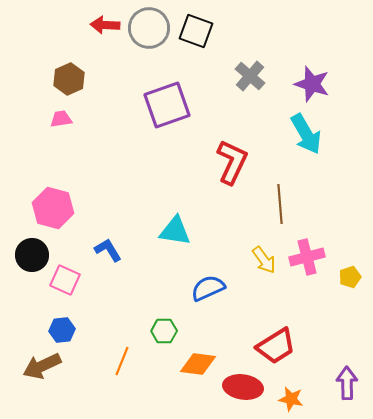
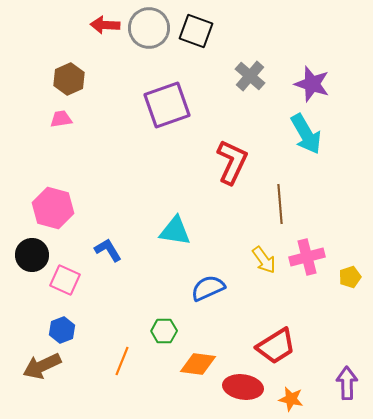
blue hexagon: rotated 15 degrees counterclockwise
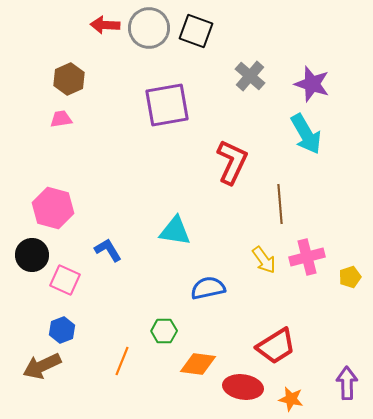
purple square: rotated 9 degrees clockwise
blue semicircle: rotated 12 degrees clockwise
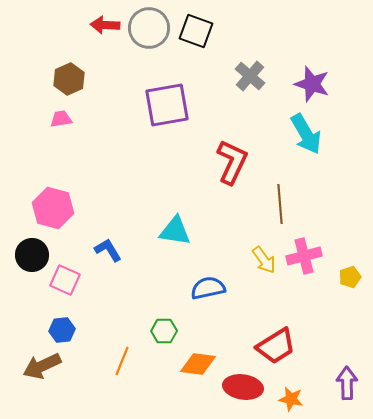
pink cross: moved 3 px left, 1 px up
blue hexagon: rotated 15 degrees clockwise
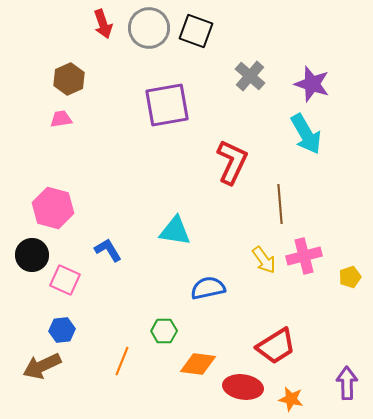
red arrow: moved 2 px left, 1 px up; rotated 112 degrees counterclockwise
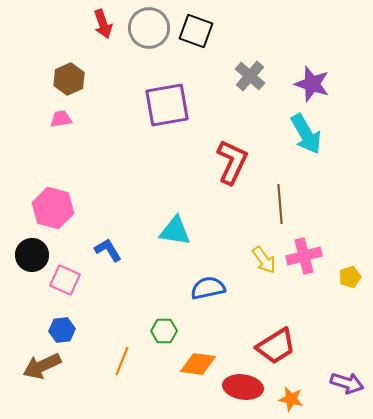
purple arrow: rotated 108 degrees clockwise
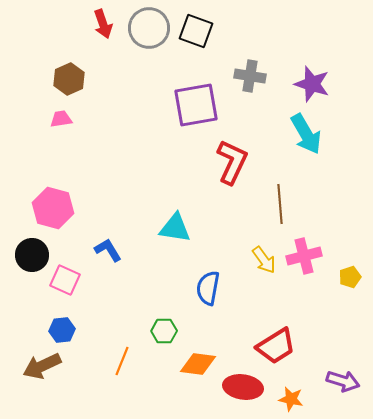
gray cross: rotated 32 degrees counterclockwise
purple square: moved 29 px right
cyan triangle: moved 3 px up
blue semicircle: rotated 68 degrees counterclockwise
purple arrow: moved 4 px left, 2 px up
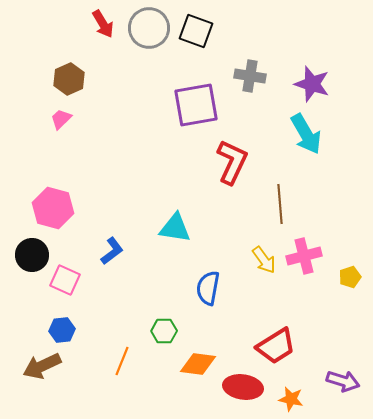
red arrow: rotated 12 degrees counterclockwise
pink trapezoid: rotated 35 degrees counterclockwise
blue L-shape: moved 4 px right, 1 px down; rotated 84 degrees clockwise
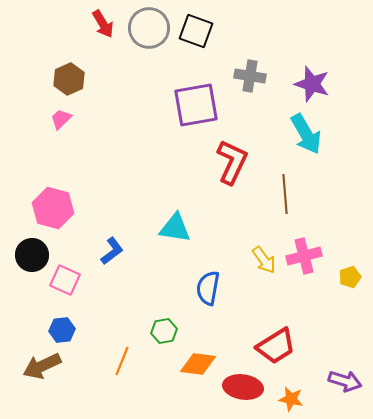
brown line: moved 5 px right, 10 px up
green hexagon: rotated 10 degrees counterclockwise
purple arrow: moved 2 px right
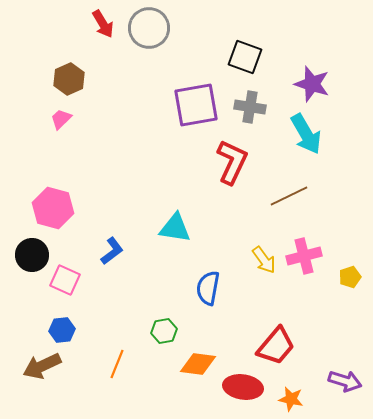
black square: moved 49 px right, 26 px down
gray cross: moved 31 px down
brown line: moved 4 px right, 2 px down; rotated 69 degrees clockwise
red trapezoid: rotated 18 degrees counterclockwise
orange line: moved 5 px left, 3 px down
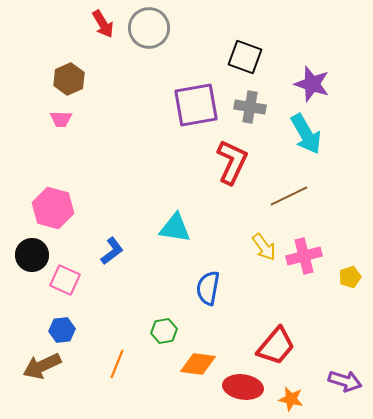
pink trapezoid: rotated 135 degrees counterclockwise
yellow arrow: moved 13 px up
